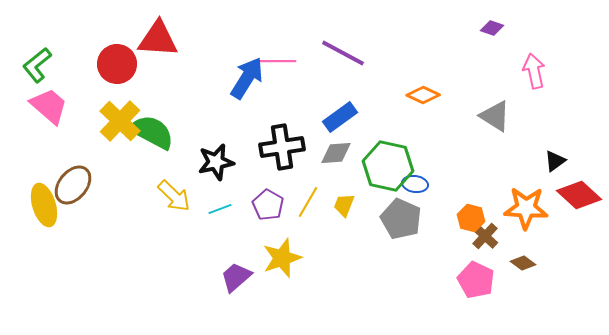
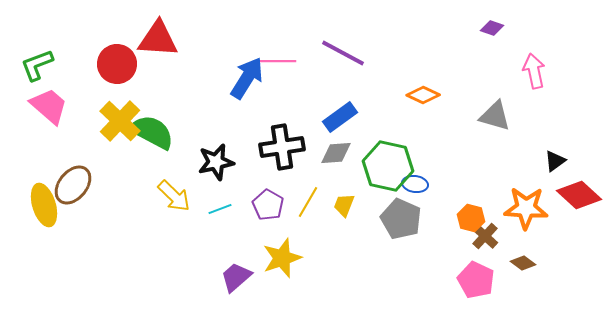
green L-shape: rotated 18 degrees clockwise
gray triangle: rotated 16 degrees counterclockwise
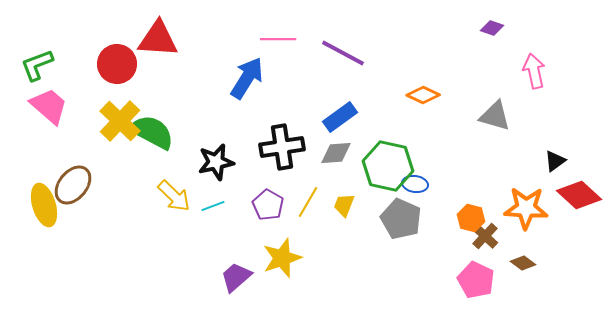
pink line: moved 22 px up
cyan line: moved 7 px left, 3 px up
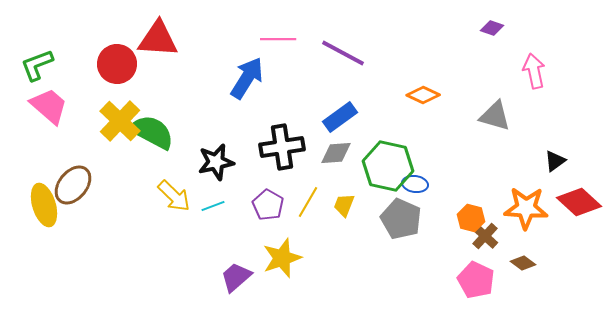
red diamond: moved 7 px down
